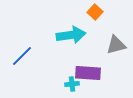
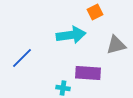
orange square: rotated 21 degrees clockwise
blue line: moved 2 px down
cyan cross: moved 9 px left, 4 px down; rotated 16 degrees clockwise
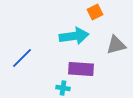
cyan arrow: moved 3 px right, 1 px down
purple rectangle: moved 7 px left, 4 px up
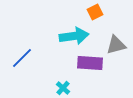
purple rectangle: moved 9 px right, 6 px up
cyan cross: rotated 32 degrees clockwise
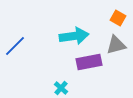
orange square: moved 23 px right, 6 px down; rotated 35 degrees counterclockwise
blue line: moved 7 px left, 12 px up
purple rectangle: moved 1 px left, 1 px up; rotated 15 degrees counterclockwise
cyan cross: moved 2 px left
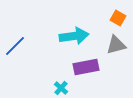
purple rectangle: moved 3 px left, 5 px down
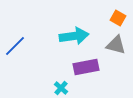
gray triangle: rotated 30 degrees clockwise
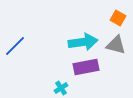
cyan arrow: moved 9 px right, 6 px down
cyan cross: rotated 16 degrees clockwise
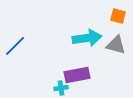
orange square: moved 2 px up; rotated 14 degrees counterclockwise
cyan arrow: moved 4 px right, 4 px up
purple rectangle: moved 9 px left, 8 px down
cyan cross: rotated 24 degrees clockwise
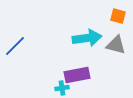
cyan cross: moved 1 px right
